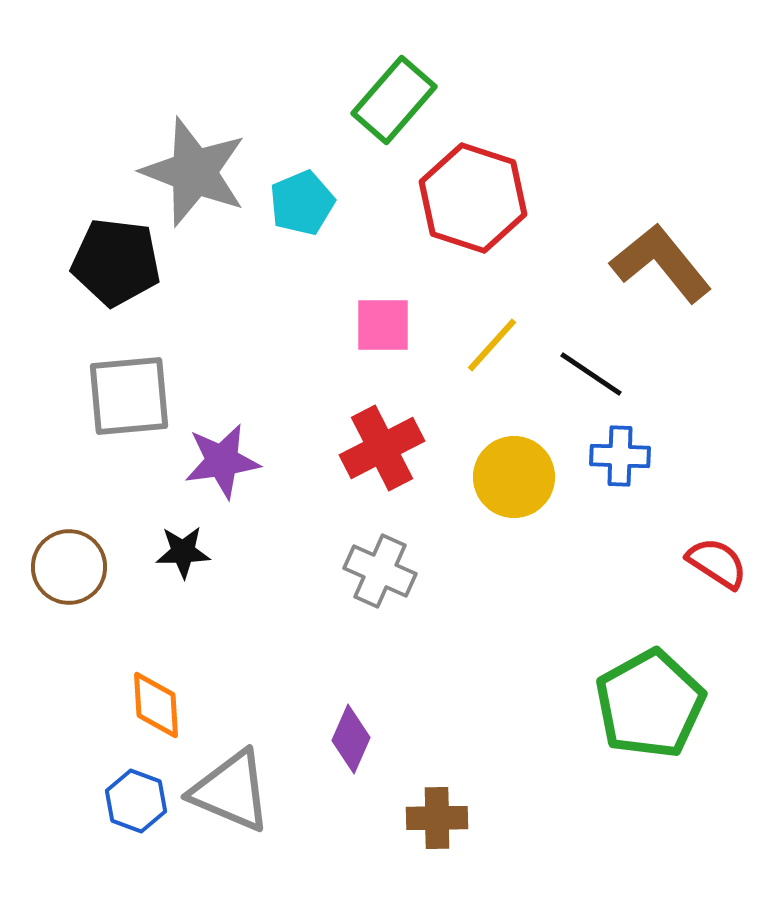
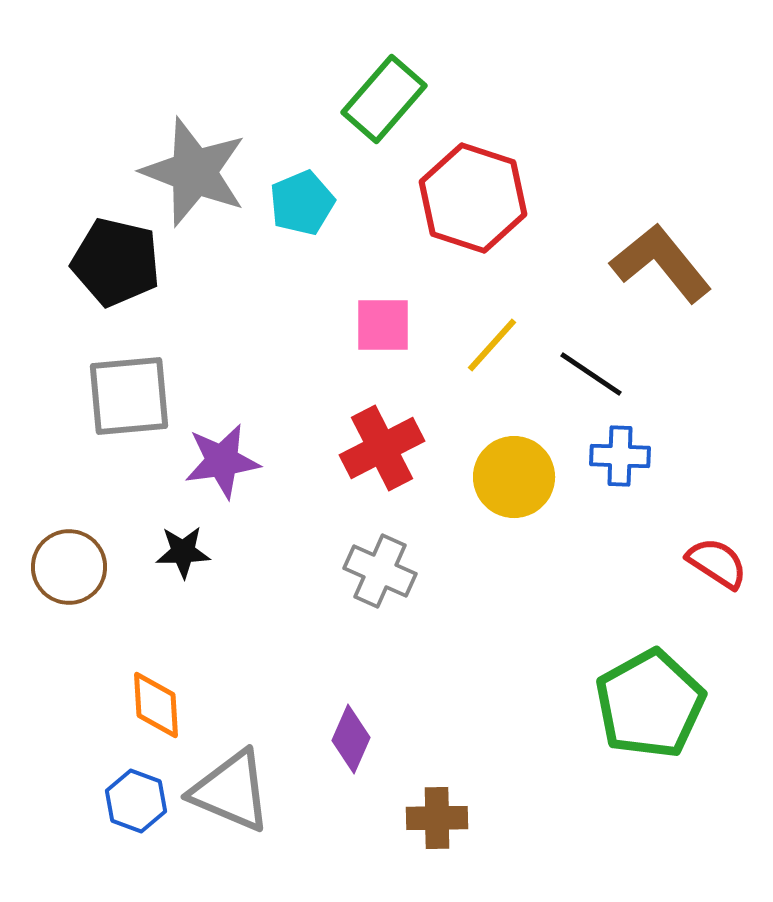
green rectangle: moved 10 px left, 1 px up
black pentagon: rotated 6 degrees clockwise
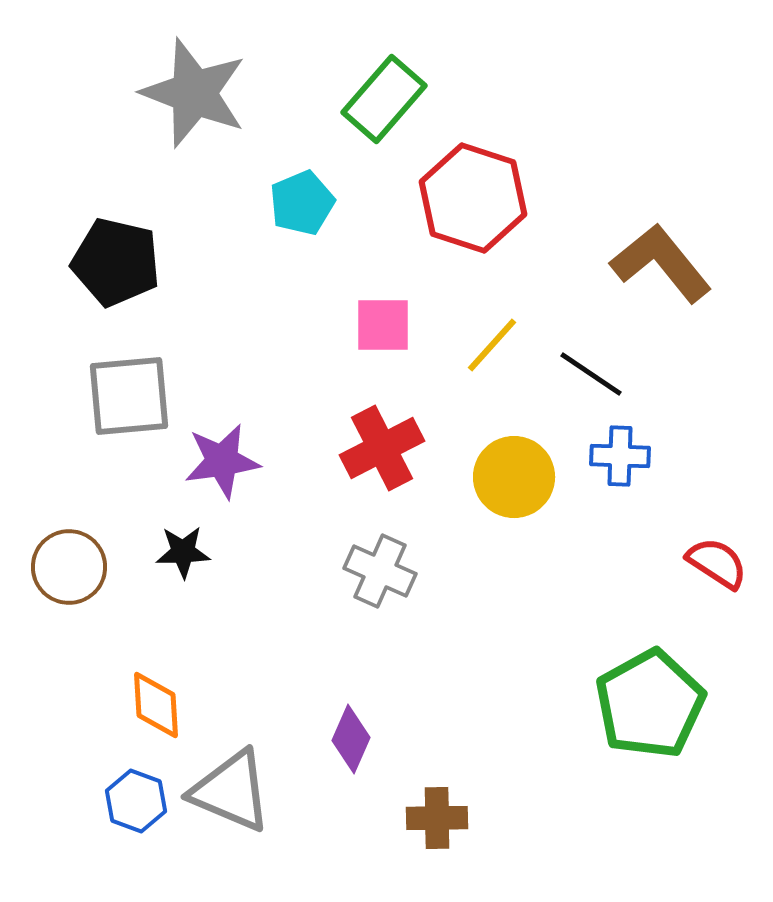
gray star: moved 79 px up
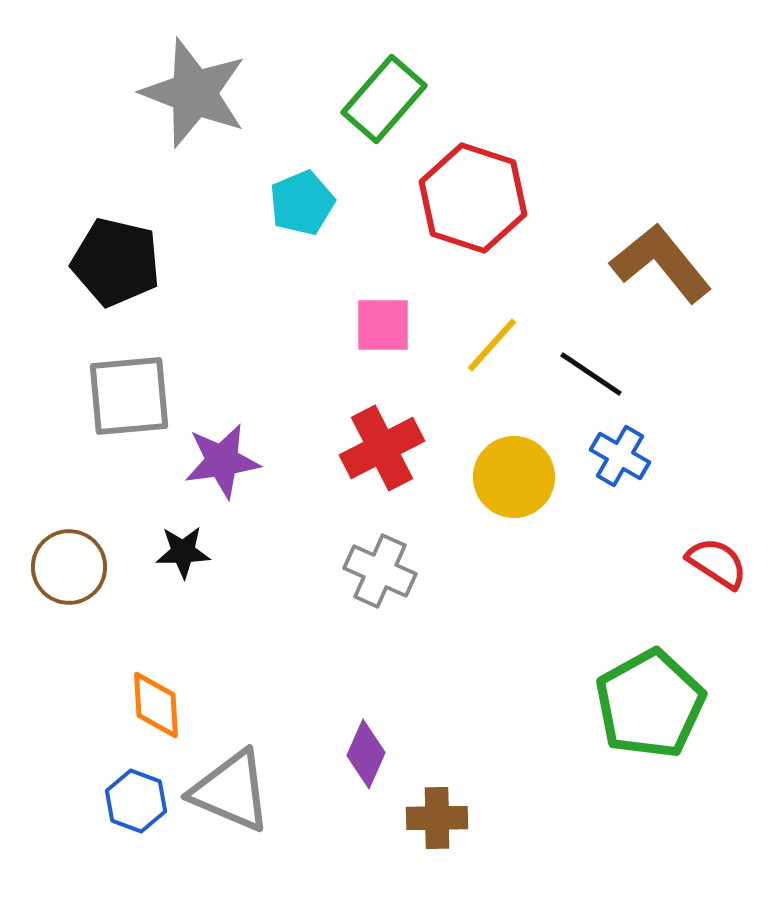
blue cross: rotated 28 degrees clockwise
purple diamond: moved 15 px right, 15 px down
